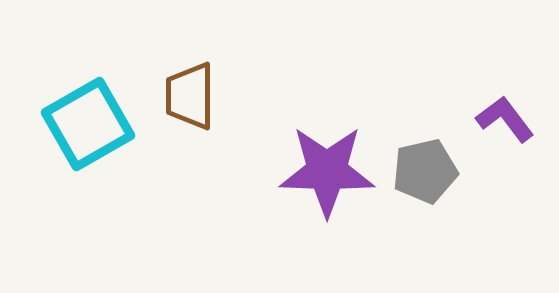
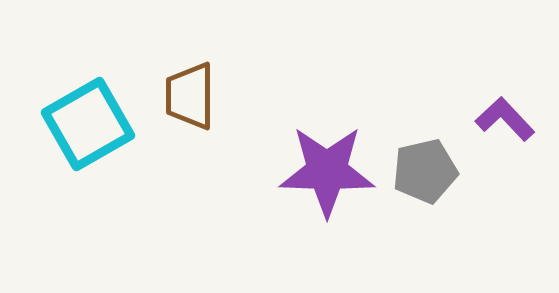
purple L-shape: rotated 6 degrees counterclockwise
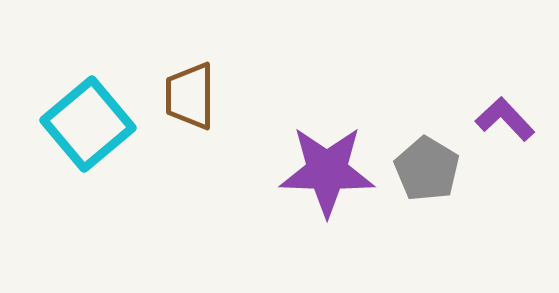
cyan square: rotated 10 degrees counterclockwise
gray pentagon: moved 2 px right, 2 px up; rotated 28 degrees counterclockwise
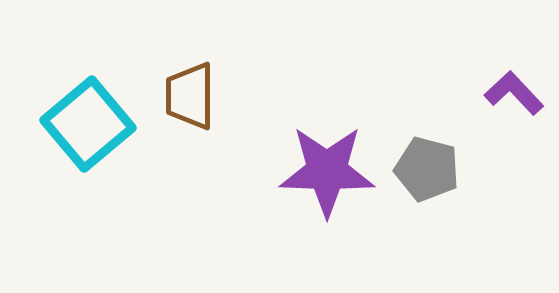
purple L-shape: moved 9 px right, 26 px up
gray pentagon: rotated 16 degrees counterclockwise
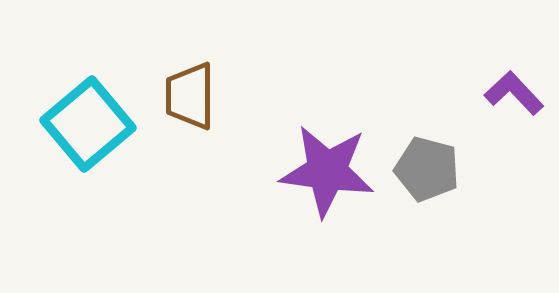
purple star: rotated 6 degrees clockwise
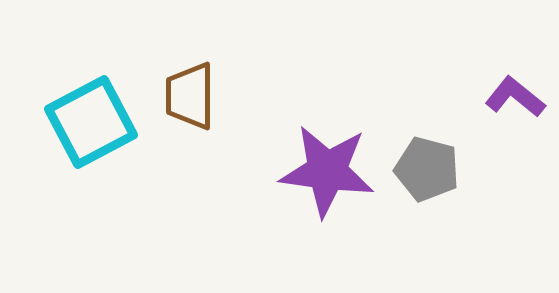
purple L-shape: moved 1 px right, 4 px down; rotated 8 degrees counterclockwise
cyan square: moved 3 px right, 2 px up; rotated 12 degrees clockwise
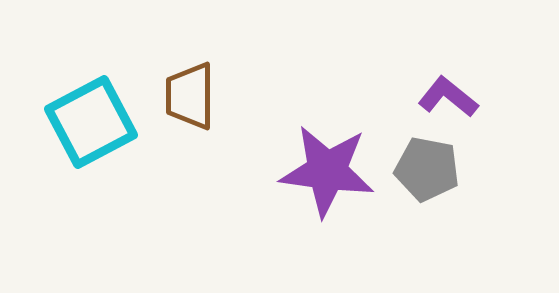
purple L-shape: moved 67 px left
gray pentagon: rotated 4 degrees counterclockwise
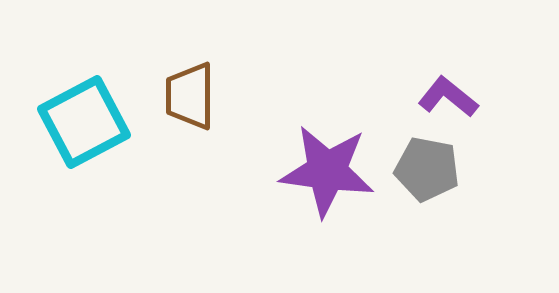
cyan square: moved 7 px left
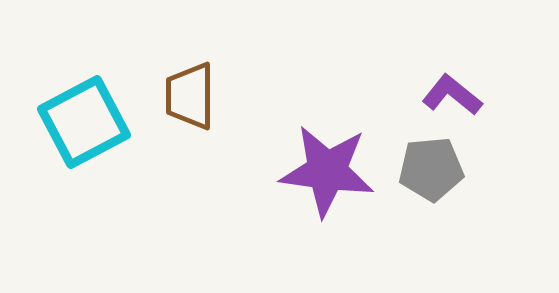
purple L-shape: moved 4 px right, 2 px up
gray pentagon: moved 4 px right; rotated 16 degrees counterclockwise
